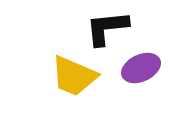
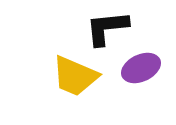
yellow trapezoid: moved 1 px right
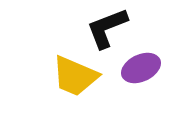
black L-shape: rotated 15 degrees counterclockwise
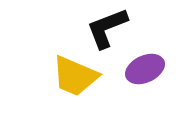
purple ellipse: moved 4 px right, 1 px down
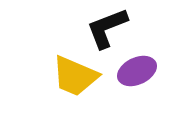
purple ellipse: moved 8 px left, 2 px down
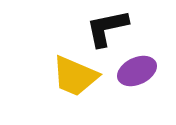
black L-shape: rotated 9 degrees clockwise
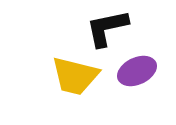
yellow trapezoid: rotated 9 degrees counterclockwise
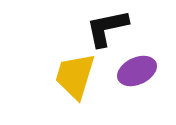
yellow trapezoid: rotated 93 degrees clockwise
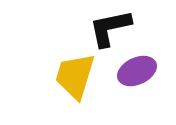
black L-shape: moved 3 px right
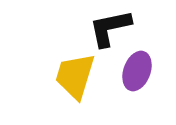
purple ellipse: rotated 45 degrees counterclockwise
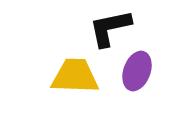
yellow trapezoid: rotated 75 degrees clockwise
